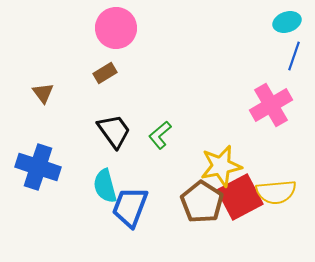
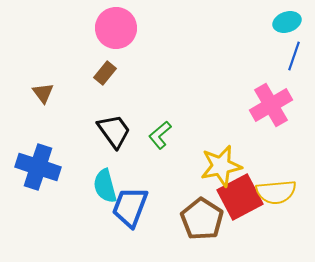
brown rectangle: rotated 20 degrees counterclockwise
brown pentagon: moved 17 px down
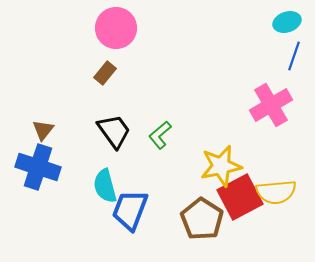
brown triangle: moved 37 px down; rotated 15 degrees clockwise
blue trapezoid: moved 3 px down
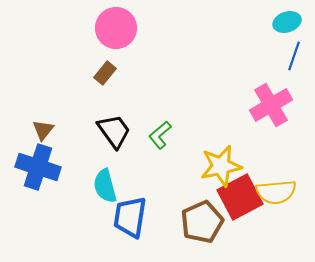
blue trapezoid: moved 7 px down; rotated 12 degrees counterclockwise
brown pentagon: moved 3 px down; rotated 15 degrees clockwise
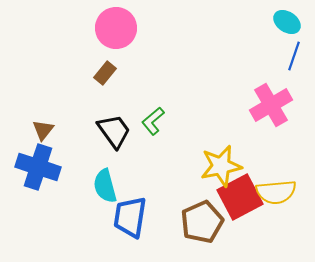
cyan ellipse: rotated 52 degrees clockwise
green L-shape: moved 7 px left, 14 px up
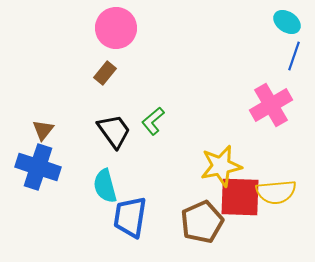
red square: rotated 30 degrees clockwise
